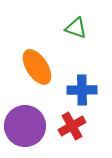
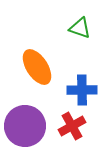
green triangle: moved 4 px right
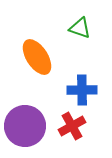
orange ellipse: moved 10 px up
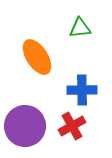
green triangle: rotated 25 degrees counterclockwise
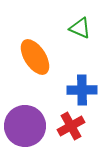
green triangle: rotated 30 degrees clockwise
orange ellipse: moved 2 px left
red cross: moved 1 px left
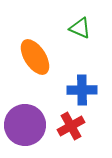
purple circle: moved 1 px up
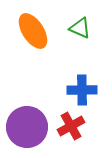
orange ellipse: moved 2 px left, 26 px up
purple circle: moved 2 px right, 2 px down
